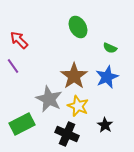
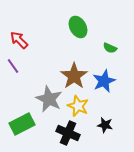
blue star: moved 3 px left, 4 px down
black star: rotated 21 degrees counterclockwise
black cross: moved 1 px right, 1 px up
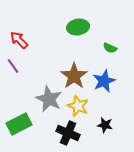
green ellipse: rotated 70 degrees counterclockwise
green rectangle: moved 3 px left
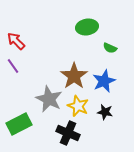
green ellipse: moved 9 px right
red arrow: moved 3 px left, 1 px down
black star: moved 13 px up
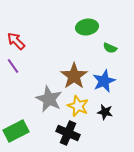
green rectangle: moved 3 px left, 7 px down
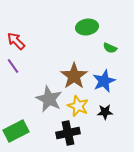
black star: rotated 14 degrees counterclockwise
black cross: rotated 35 degrees counterclockwise
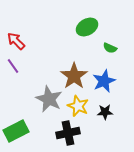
green ellipse: rotated 20 degrees counterclockwise
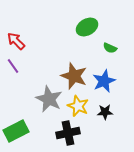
brown star: rotated 16 degrees counterclockwise
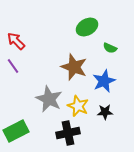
brown star: moved 9 px up
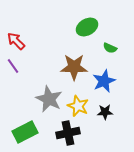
brown star: rotated 20 degrees counterclockwise
green rectangle: moved 9 px right, 1 px down
